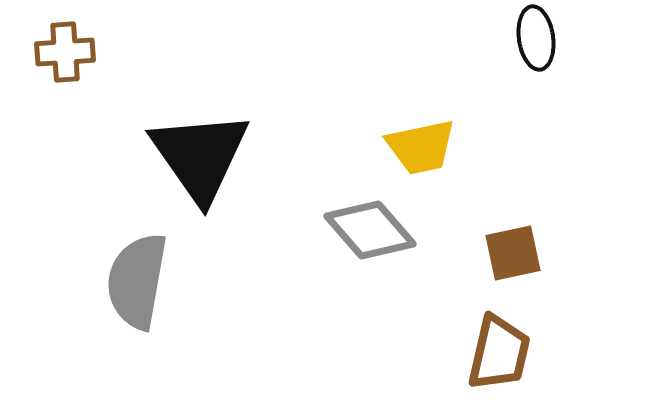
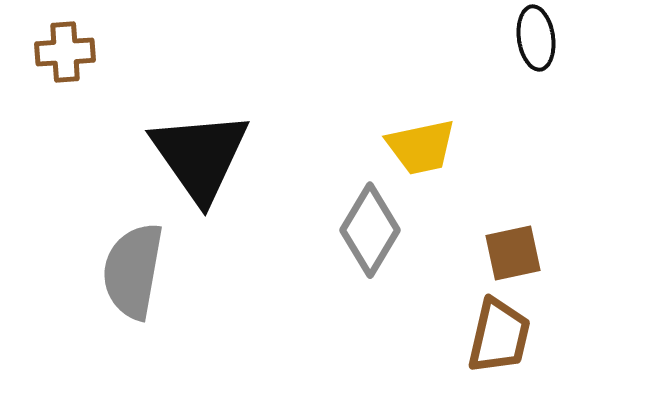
gray diamond: rotated 72 degrees clockwise
gray semicircle: moved 4 px left, 10 px up
brown trapezoid: moved 17 px up
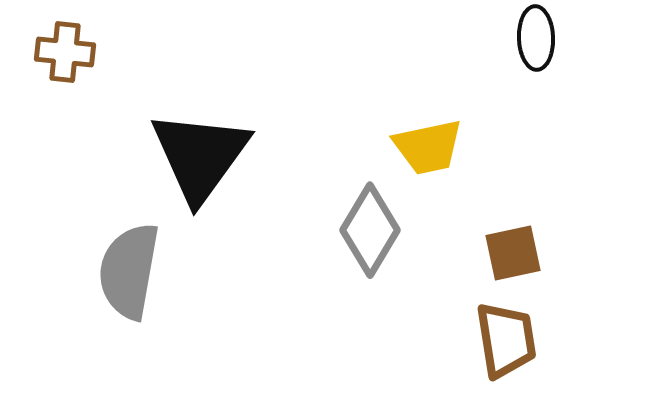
black ellipse: rotated 6 degrees clockwise
brown cross: rotated 10 degrees clockwise
yellow trapezoid: moved 7 px right
black triangle: rotated 11 degrees clockwise
gray semicircle: moved 4 px left
brown trapezoid: moved 7 px right, 4 px down; rotated 22 degrees counterclockwise
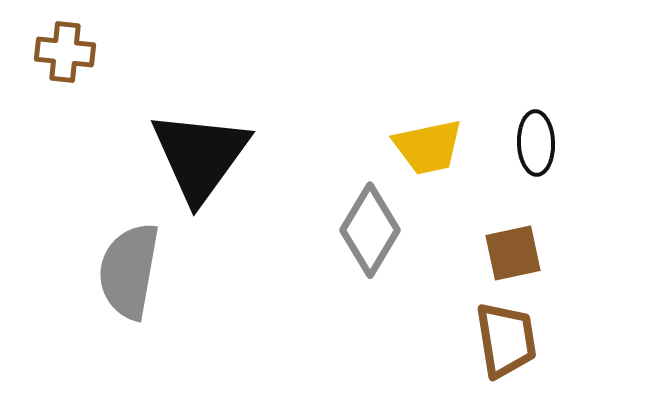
black ellipse: moved 105 px down
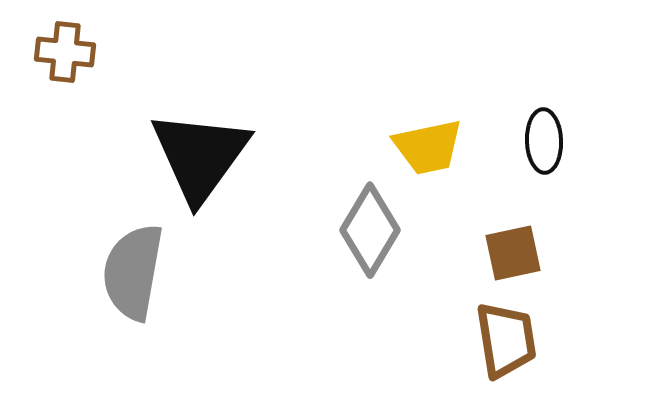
black ellipse: moved 8 px right, 2 px up
gray semicircle: moved 4 px right, 1 px down
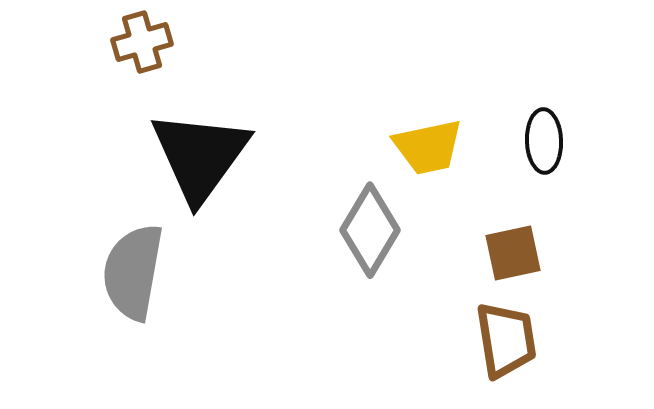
brown cross: moved 77 px right, 10 px up; rotated 22 degrees counterclockwise
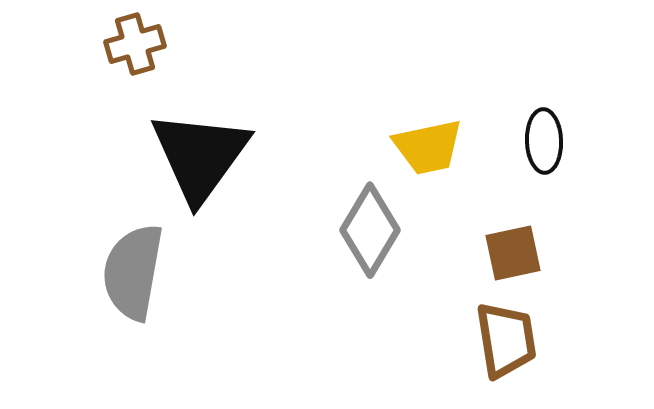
brown cross: moved 7 px left, 2 px down
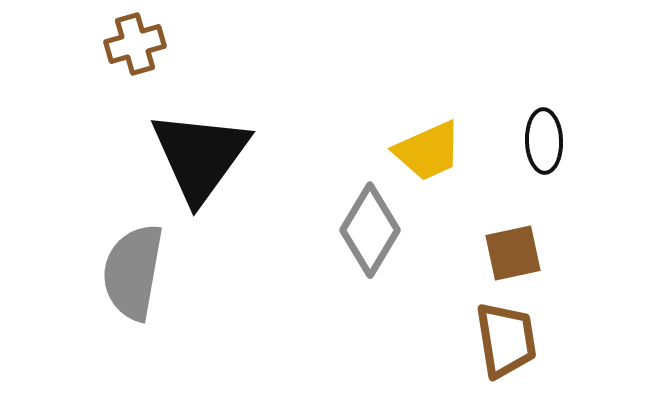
yellow trapezoid: moved 4 px down; rotated 12 degrees counterclockwise
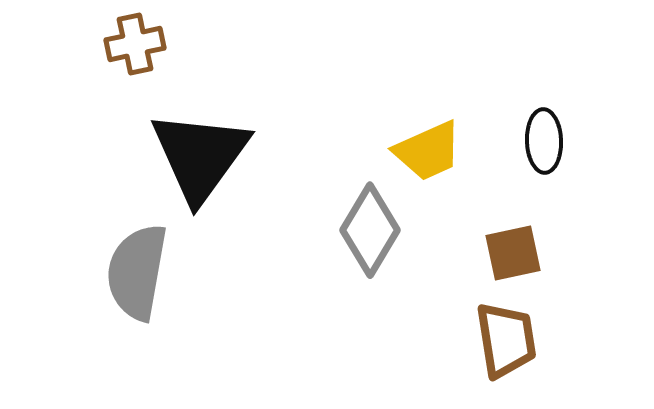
brown cross: rotated 4 degrees clockwise
gray semicircle: moved 4 px right
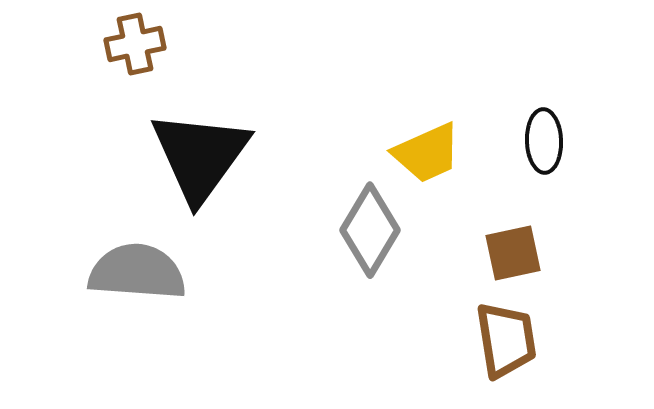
yellow trapezoid: moved 1 px left, 2 px down
gray semicircle: rotated 84 degrees clockwise
